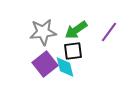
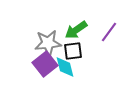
gray star: moved 5 px right, 11 px down
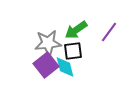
purple square: moved 1 px right, 1 px down
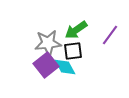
purple line: moved 1 px right, 3 px down
cyan diamond: rotated 15 degrees counterclockwise
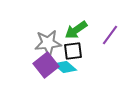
cyan diamond: rotated 20 degrees counterclockwise
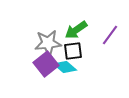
purple square: moved 1 px up
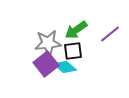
purple line: moved 1 px up; rotated 15 degrees clockwise
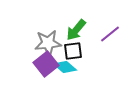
green arrow: rotated 15 degrees counterclockwise
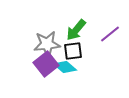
gray star: moved 1 px left, 1 px down
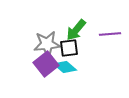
purple line: rotated 35 degrees clockwise
black square: moved 4 px left, 3 px up
